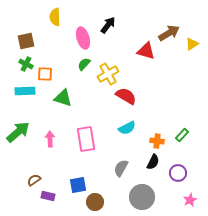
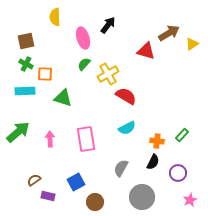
blue square: moved 2 px left, 3 px up; rotated 18 degrees counterclockwise
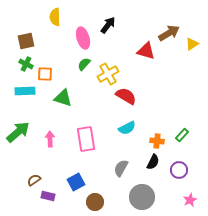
purple circle: moved 1 px right, 3 px up
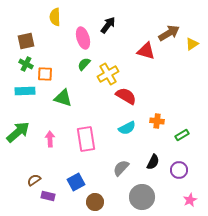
green rectangle: rotated 16 degrees clockwise
orange cross: moved 20 px up
gray semicircle: rotated 12 degrees clockwise
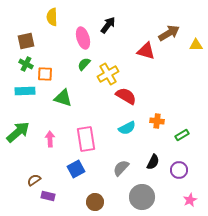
yellow semicircle: moved 3 px left
yellow triangle: moved 4 px right, 1 px down; rotated 32 degrees clockwise
blue square: moved 13 px up
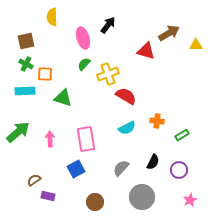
yellow cross: rotated 10 degrees clockwise
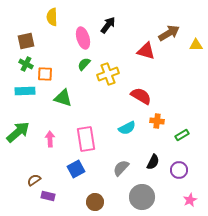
red semicircle: moved 15 px right
